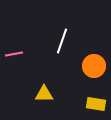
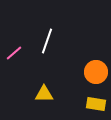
white line: moved 15 px left
pink line: moved 1 px up; rotated 30 degrees counterclockwise
orange circle: moved 2 px right, 6 px down
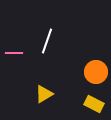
pink line: rotated 42 degrees clockwise
yellow triangle: rotated 30 degrees counterclockwise
yellow rectangle: moved 2 px left; rotated 18 degrees clockwise
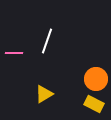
orange circle: moved 7 px down
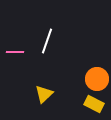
pink line: moved 1 px right, 1 px up
orange circle: moved 1 px right
yellow triangle: rotated 12 degrees counterclockwise
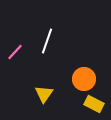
pink line: rotated 48 degrees counterclockwise
orange circle: moved 13 px left
yellow triangle: rotated 12 degrees counterclockwise
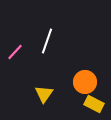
orange circle: moved 1 px right, 3 px down
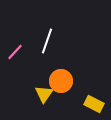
orange circle: moved 24 px left, 1 px up
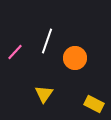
orange circle: moved 14 px right, 23 px up
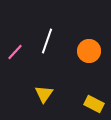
orange circle: moved 14 px right, 7 px up
